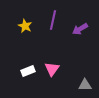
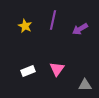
pink triangle: moved 5 px right
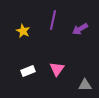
yellow star: moved 2 px left, 5 px down
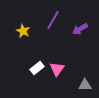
purple line: rotated 18 degrees clockwise
white rectangle: moved 9 px right, 3 px up; rotated 16 degrees counterclockwise
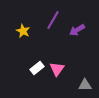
purple arrow: moved 3 px left, 1 px down
